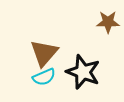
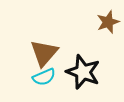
brown star: rotated 20 degrees counterclockwise
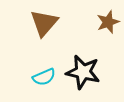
brown triangle: moved 30 px up
black star: rotated 8 degrees counterclockwise
